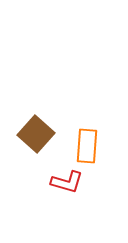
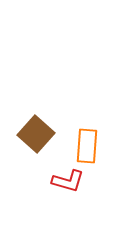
red L-shape: moved 1 px right, 1 px up
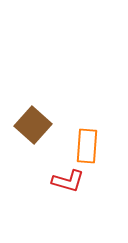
brown square: moved 3 px left, 9 px up
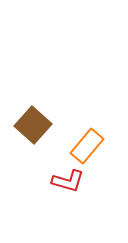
orange rectangle: rotated 36 degrees clockwise
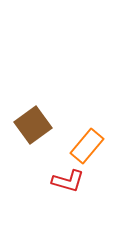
brown square: rotated 12 degrees clockwise
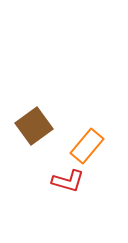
brown square: moved 1 px right, 1 px down
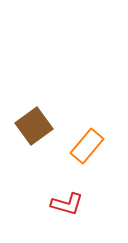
red L-shape: moved 1 px left, 23 px down
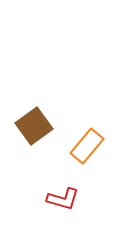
red L-shape: moved 4 px left, 5 px up
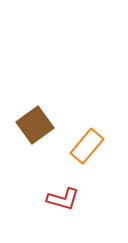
brown square: moved 1 px right, 1 px up
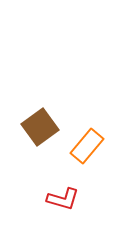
brown square: moved 5 px right, 2 px down
